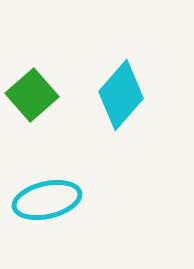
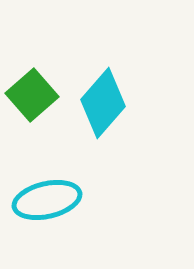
cyan diamond: moved 18 px left, 8 px down
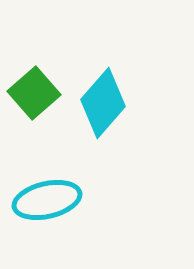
green square: moved 2 px right, 2 px up
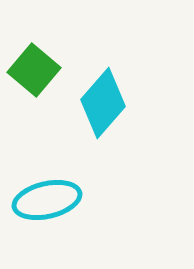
green square: moved 23 px up; rotated 9 degrees counterclockwise
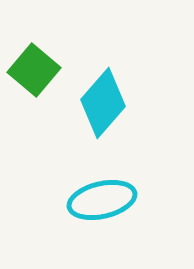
cyan ellipse: moved 55 px right
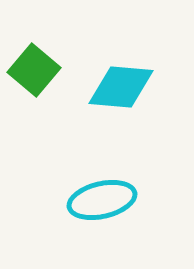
cyan diamond: moved 18 px right, 16 px up; rotated 54 degrees clockwise
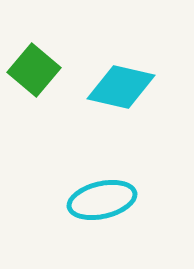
cyan diamond: rotated 8 degrees clockwise
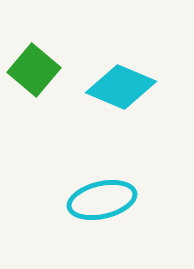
cyan diamond: rotated 10 degrees clockwise
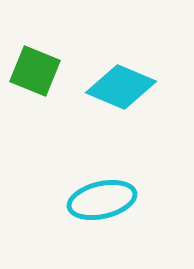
green square: moved 1 px right, 1 px down; rotated 18 degrees counterclockwise
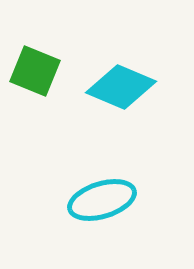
cyan ellipse: rotated 4 degrees counterclockwise
